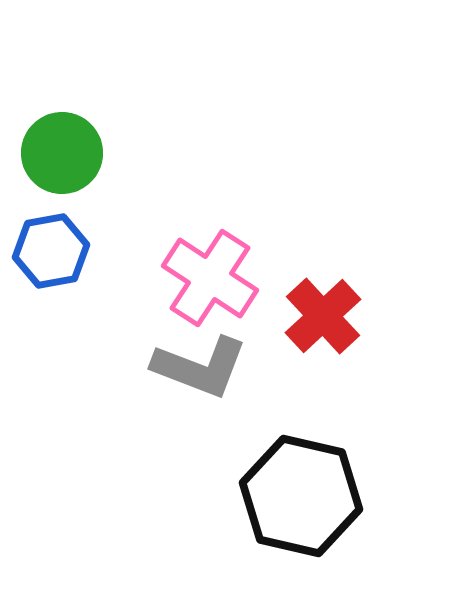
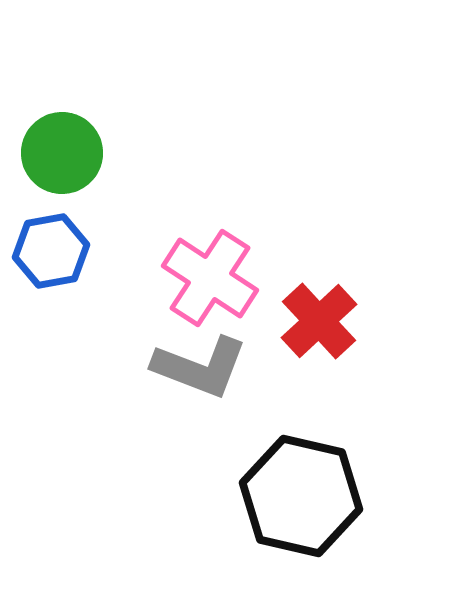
red cross: moved 4 px left, 5 px down
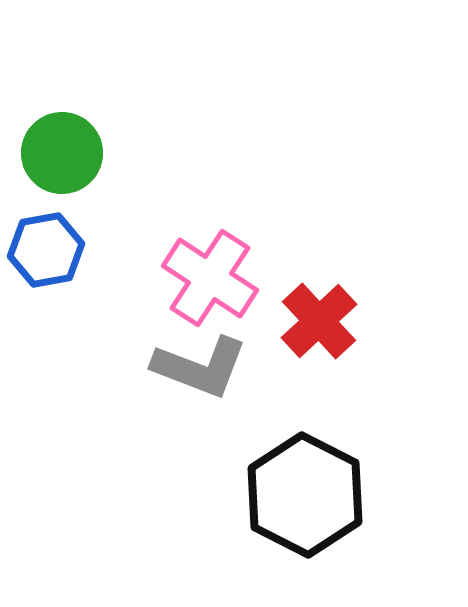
blue hexagon: moved 5 px left, 1 px up
black hexagon: moved 4 px right, 1 px up; rotated 14 degrees clockwise
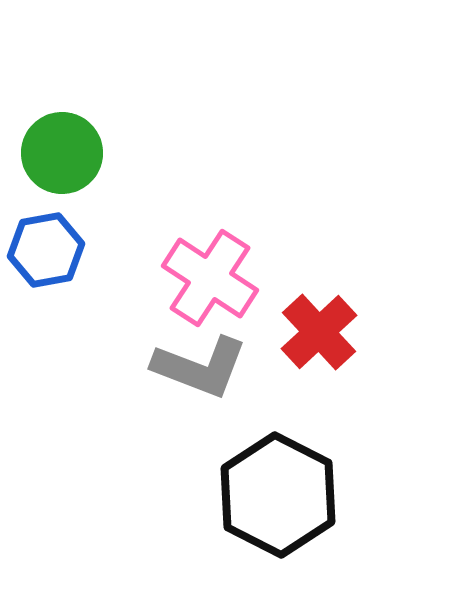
red cross: moved 11 px down
black hexagon: moved 27 px left
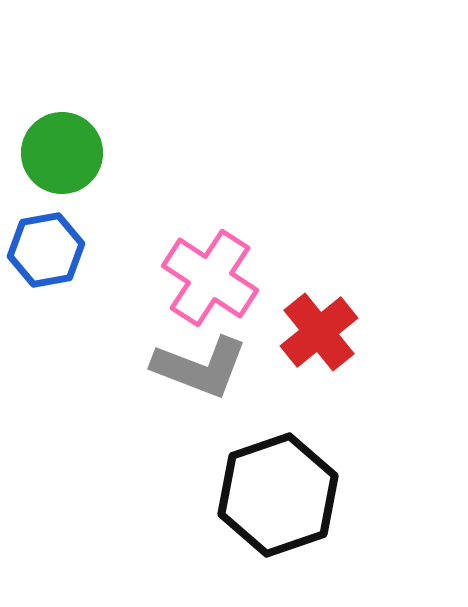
red cross: rotated 4 degrees clockwise
black hexagon: rotated 14 degrees clockwise
